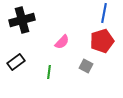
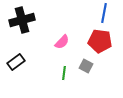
red pentagon: moved 2 px left; rotated 25 degrees clockwise
green line: moved 15 px right, 1 px down
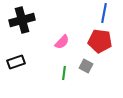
black rectangle: rotated 18 degrees clockwise
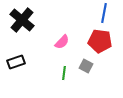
black cross: rotated 35 degrees counterclockwise
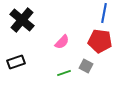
green line: rotated 64 degrees clockwise
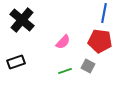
pink semicircle: moved 1 px right
gray square: moved 2 px right
green line: moved 1 px right, 2 px up
